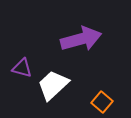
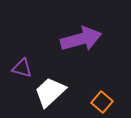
white trapezoid: moved 3 px left, 7 px down
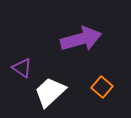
purple triangle: rotated 20 degrees clockwise
orange square: moved 15 px up
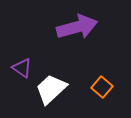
purple arrow: moved 4 px left, 12 px up
white trapezoid: moved 1 px right, 3 px up
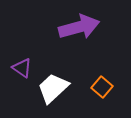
purple arrow: moved 2 px right
white trapezoid: moved 2 px right, 1 px up
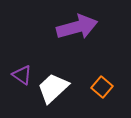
purple arrow: moved 2 px left
purple triangle: moved 7 px down
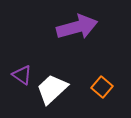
white trapezoid: moved 1 px left, 1 px down
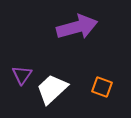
purple triangle: rotated 30 degrees clockwise
orange square: rotated 20 degrees counterclockwise
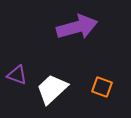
purple triangle: moved 5 px left; rotated 45 degrees counterclockwise
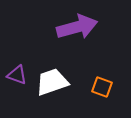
white trapezoid: moved 7 px up; rotated 24 degrees clockwise
